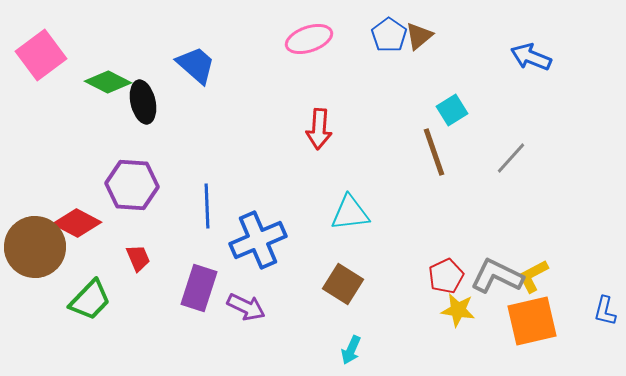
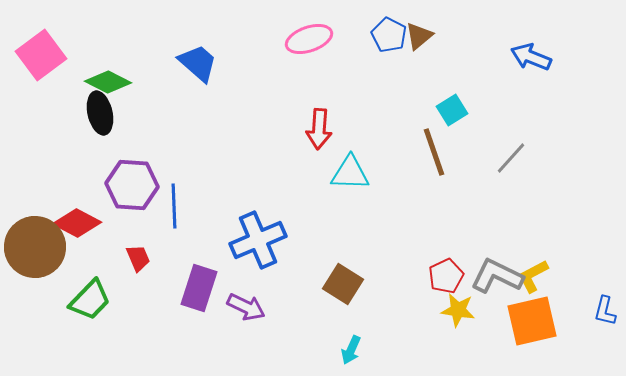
blue pentagon: rotated 8 degrees counterclockwise
blue trapezoid: moved 2 px right, 2 px up
black ellipse: moved 43 px left, 11 px down
blue line: moved 33 px left
cyan triangle: moved 40 px up; rotated 9 degrees clockwise
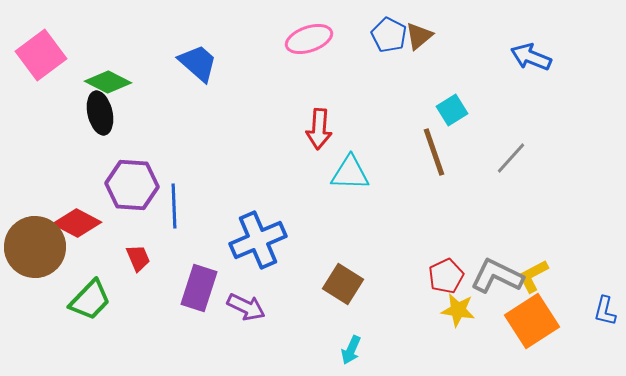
orange square: rotated 20 degrees counterclockwise
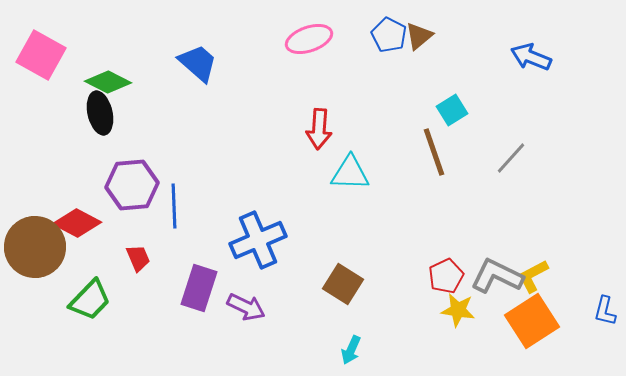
pink square: rotated 24 degrees counterclockwise
purple hexagon: rotated 9 degrees counterclockwise
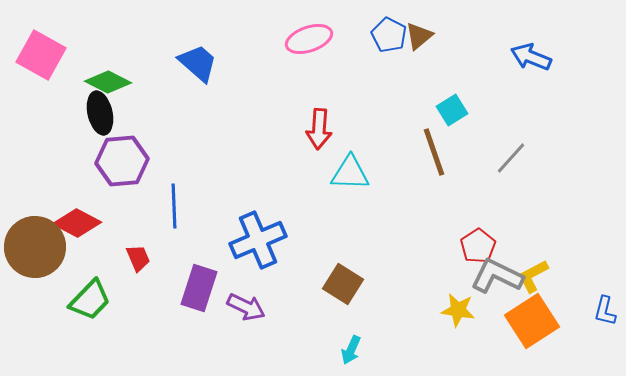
purple hexagon: moved 10 px left, 24 px up
red pentagon: moved 32 px right, 30 px up; rotated 8 degrees counterclockwise
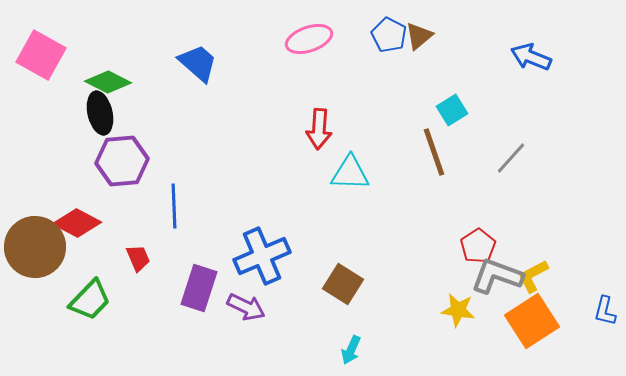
blue cross: moved 4 px right, 16 px down
gray L-shape: rotated 6 degrees counterclockwise
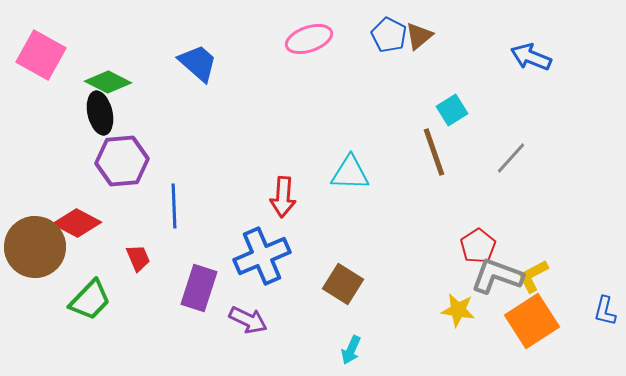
red arrow: moved 36 px left, 68 px down
purple arrow: moved 2 px right, 13 px down
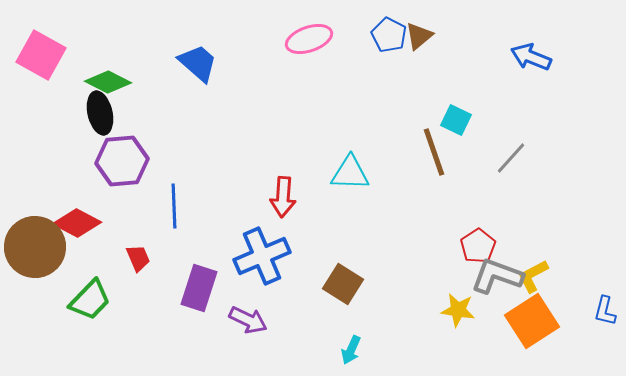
cyan square: moved 4 px right, 10 px down; rotated 32 degrees counterclockwise
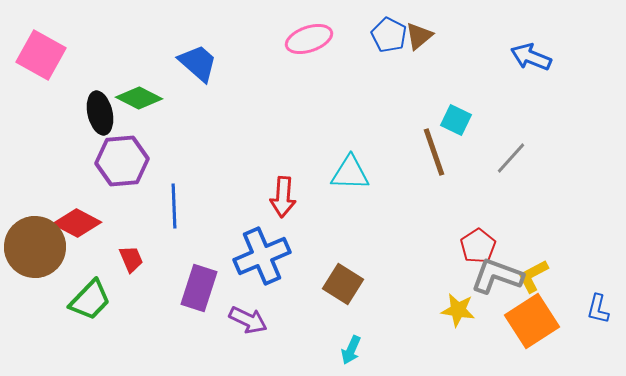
green diamond: moved 31 px right, 16 px down
red trapezoid: moved 7 px left, 1 px down
blue L-shape: moved 7 px left, 2 px up
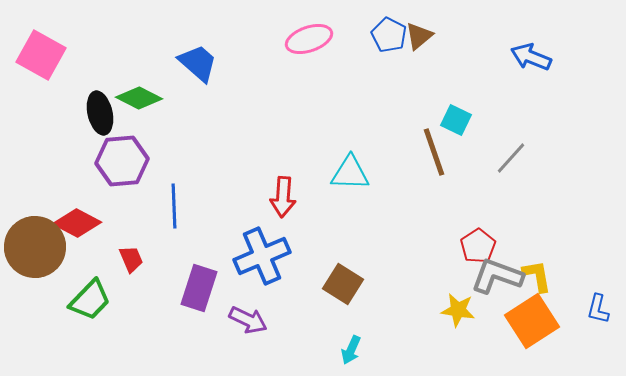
yellow L-shape: moved 4 px right; rotated 108 degrees clockwise
